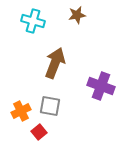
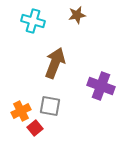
red square: moved 4 px left, 4 px up
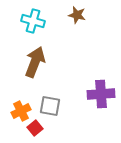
brown star: rotated 24 degrees clockwise
brown arrow: moved 20 px left, 1 px up
purple cross: moved 8 px down; rotated 24 degrees counterclockwise
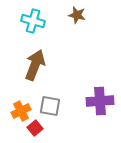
brown arrow: moved 3 px down
purple cross: moved 1 px left, 7 px down
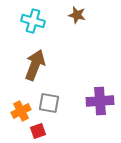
gray square: moved 1 px left, 3 px up
red square: moved 3 px right, 3 px down; rotated 21 degrees clockwise
